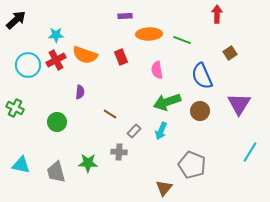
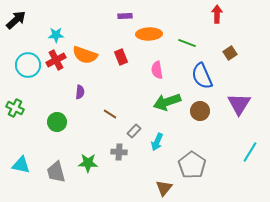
green line: moved 5 px right, 3 px down
cyan arrow: moved 4 px left, 11 px down
gray pentagon: rotated 12 degrees clockwise
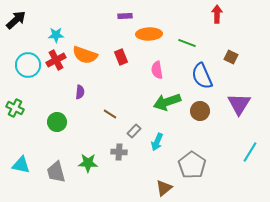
brown square: moved 1 px right, 4 px down; rotated 32 degrees counterclockwise
brown triangle: rotated 12 degrees clockwise
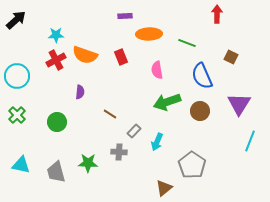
cyan circle: moved 11 px left, 11 px down
green cross: moved 2 px right, 7 px down; rotated 18 degrees clockwise
cyan line: moved 11 px up; rotated 10 degrees counterclockwise
